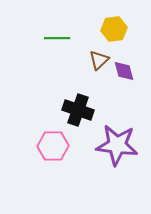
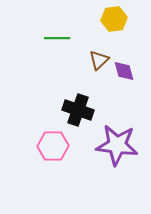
yellow hexagon: moved 10 px up
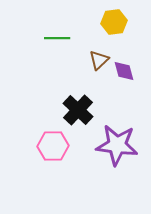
yellow hexagon: moved 3 px down
black cross: rotated 24 degrees clockwise
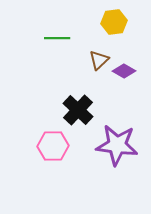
purple diamond: rotated 45 degrees counterclockwise
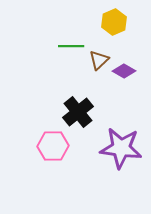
yellow hexagon: rotated 15 degrees counterclockwise
green line: moved 14 px right, 8 px down
black cross: moved 2 px down; rotated 8 degrees clockwise
purple star: moved 4 px right, 3 px down
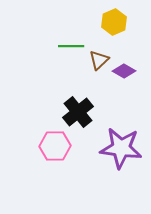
pink hexagon: moved 2 px right
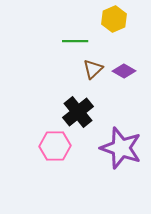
yellow hexagon: moved 3 px up
green line: moved 4 px right, 5 px up
brown triangle: moved 6 px left, 9 px down
purple star: rotated 12 degrees clockwise
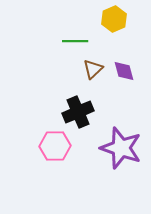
purple diamond: rotated 45 degrees clockwise
black cross: rotated 16 degrees clockwise
